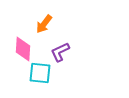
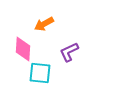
orange arrow: rotated 24 degrees clockwise
purple L-shape: moved 9 px right
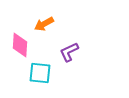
pink diamond: moved 3 px left, 4 px up
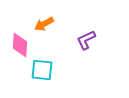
purple L-shape: moved 17 px right, 12 px up
cyan square: moved 2 px right, 3 px up
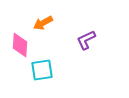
orange arrow: moved 1 px left, 1 px up
cyan square: rotated 15 degrees counterclockwise
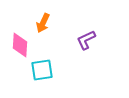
orange arrow: rotated 36 degrees counterclockwise
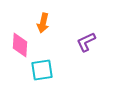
orange arrow: rotated 12 degrees counterclockwise
purple L-shape: moved 2 px down
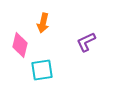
pink diamond: rotated 10 degrees clockwise
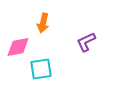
pink diamond: moved 2 px left, 2 px down; rotated 65 degrees clockwise
cyan square: moved 1 px left, 1 px up
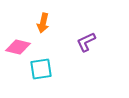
pink diamond: rotated 25 degrees clockwise
